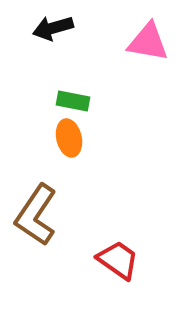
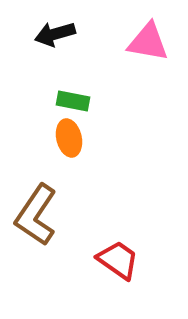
black arrow: moved 2 px right, 6 px down
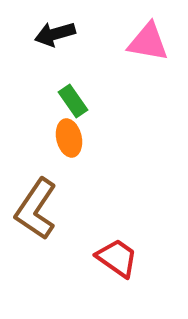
green rectangle: rotated 44 degrees clockwise
brown L-shape: moved 6 px up
red trapezoid: moved 1 px left, 2 px up
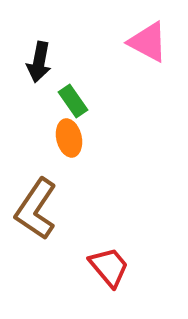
black arrow: moved 16 px left, 28 px down; rotated 63 degrees counterclockwise
pink triangle: rotated 18 degrees clockwise
red trapezoid: moved 8 px left, 9 px down; rotated 15 degrees clockwise
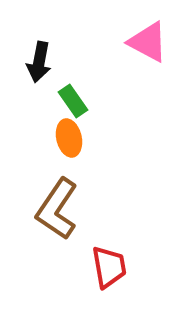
brown L-shape: moved 21 px right
red trapezoid: rotated 30 degrees clockwise
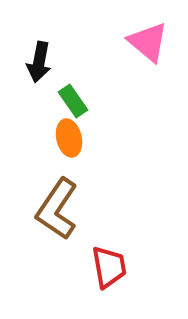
pink triangle: rotated 12 degrees clockwise
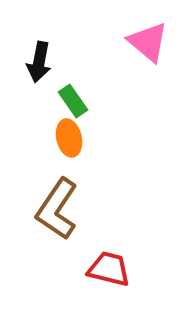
red trapezoid: moved 2 px down; rotated 66 degrees counterclockwise
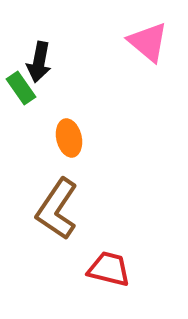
green rectangle: moved 52 px left, 13 px up
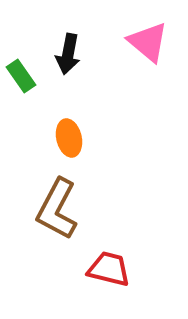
black arrow: moved 29 px right, 8 px up
green rectangle: moved 12 px up
brown L-shape: rotated 6 degrees counterclockwise
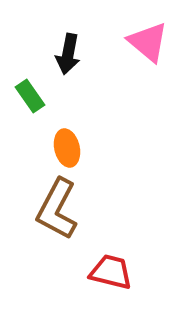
green rectangle: moved 9 px right, 20 px down
orange ellipse: moved 2 px left, 10 px down
red trapezoid: moved 2 px right, 3 px down
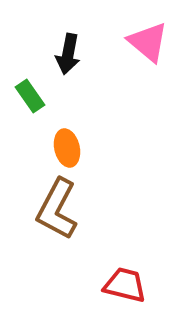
red trapezoid: moved 14 px right, 13 px down
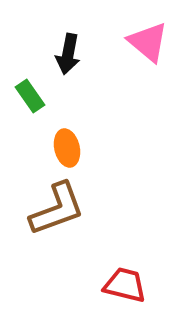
brown L-shape: rotated 138 degrees counterclockwise
